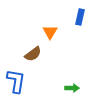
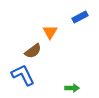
blue rectangle: rotated 49 degrees clockwise
brown semicircle: moved 3 px up
blue L-shape: moved 7 px right, 6 px up; rotated 35 degrees counterclockwise
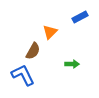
orange triangle: rotated 14 degrees clockwise
brown semicircle: rotated 24 degrees counterclockwise
green arrow: moved 24 px up
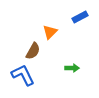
green arrow: moved 4 px down
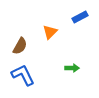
brown semicircle: moved 13 px left, 5 px up
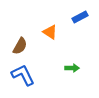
orange triangle: rotated 42 degrees counterclockwise
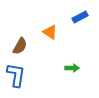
blue L-shape: moved 7 px left; rotated 35 degrees clockwise
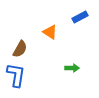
brown semicircle: moved 3 px down
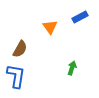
orange triangle: moved 5 px up; rotated 21 degrees clockwise
green arrow: rotated 72 degrees counterclockwise
blue L-shape: moved 1 px down
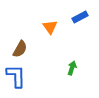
blue L-shape: rotated 10 degrees counterclockwise
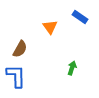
blue rectangle: rotated 63 degrees clockwise
